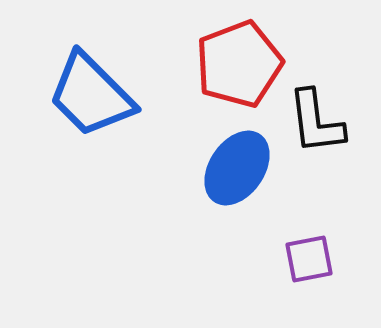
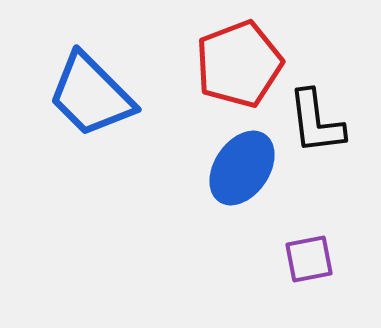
blue ellipse: moved 5 px right
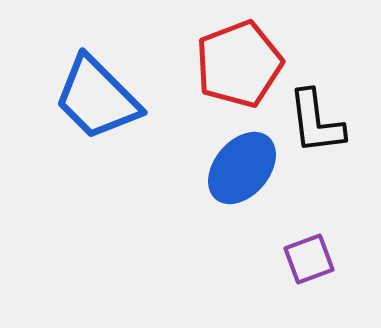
blue trapezoid: moved 6 px right, 3 px down
blue ellipse: rotated 6 degrees clockwise
purple square: rotated 9 degrees counterclockwise
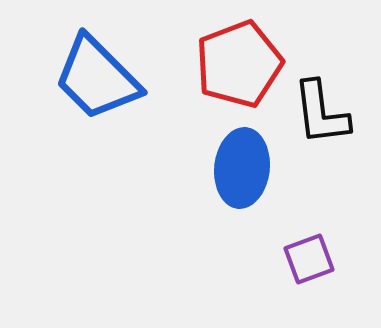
blue trapezoid: moved 20 px up
black L-shape: moved 5 px right, 9 px up
blue ellipse: rotated 34 degrees counterclockwise
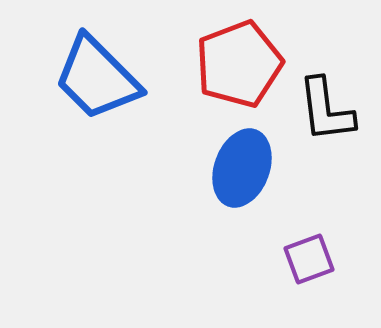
black L-shape: moved 5 px right, 3 px up
blue ellipse: rotated 14 degrees clockwise
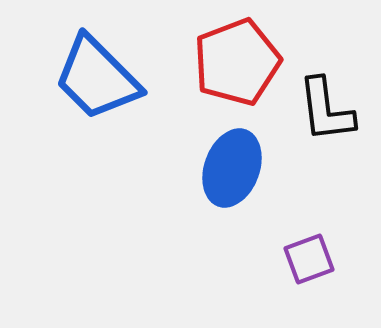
red pentagon: moved 2 px left, 2 px up
blue ellipse: moved 10 px left
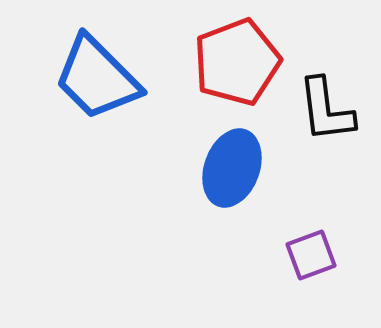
purple square: moved 2 px right, 4 px up
